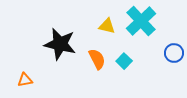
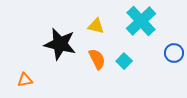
yellow triangle: moved 11 px left
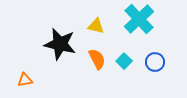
cyan cross: moved 2 px left, 2 px up
blue circle: moved 19 px left, 9 px down
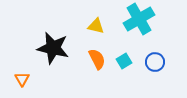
cyan cross: rotated 12 degrees clockwise
black star: moved 7 px left, 4 px down
cyan square: rotated 14 degrees clockwise
orange triangle: moved 3 px left, 1 px up; rotated 49 degrees counterclockwise
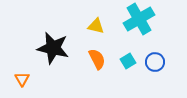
cyan square: moved 4 px right
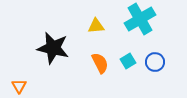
cyan cross: moved 1 px right
yellow triangle: rotated 18 degrees counterclockwise
orange semicircle: moved 3 px right, 4 px down
orange triangle: moved 3 px left, 7 px down
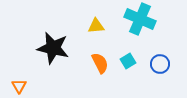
cyan cross: rotated 36 degrees counterclockwise
blue circle: moved 5 px right, 2 px down
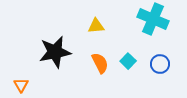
cyan cross: moved 13 px right
black star: moved 2 px right, 4 px down; rotated 24 degrees counterclockwise
cyan square: rotated 14 degrees counterclockwise
orange triangle: moved 2 px right, 1 px up
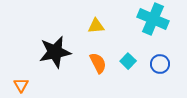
orange semicircle: moved 2 px left
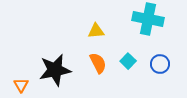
cyan cross: moved 5 px left; rotated 12 degrees counterclockwise
yellow triangle: moved 5 px down
black star: moved 18 px down
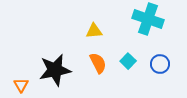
cyan cross: rotated 8 degrees clockwise
yellow triangle: moved 2 px left
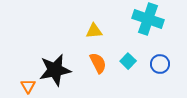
orange triangle: moved 7 px right, 1 px down
